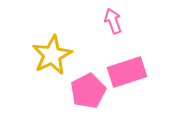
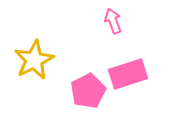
yellow star: moved 18 px left, 5 px down
pink rectangle: moved 1 px right, 2 px down
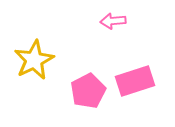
pink arrow: rotated 75 degrees counterclockwise
pink rectangle: moved 7 px right, 7 px down
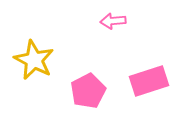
yellow star: rotated 18 degrees counterclockwise
pink rectangle: moved 14 px right
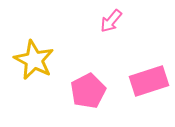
pink arrow: moved 2 px left; rotated 45 degrees counterclockwise
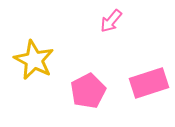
pink rectangle: moved 2 px down
